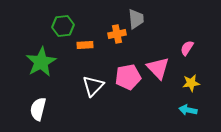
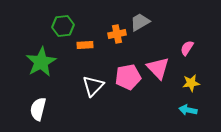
gray trapezoid: moved 4 px right, 3 px down; rotated 115 degrees counterclockwise
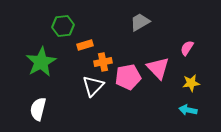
orange cross: moved 14 px left, 28 px down
orange rectangle: rotated 14 degrees counterclockwise
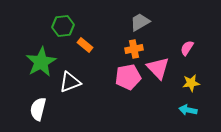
orange rectangle: rotated 56 degrees clockwise
orange cross: moved 31 px right, 13 px up
white triangle: moved 23 px left, 4 px up; rotated 25 degrees clockwise
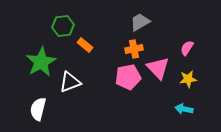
yellow star: moved 3 px left, 4 px up
cyan arrow: moved 4 px left, 1 px up
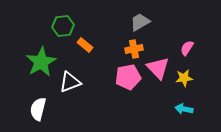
yellow star: moved 4 px left, 1 px up
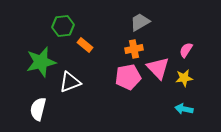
pink semicircle: moved 1 px left, 2 px down
green star: rotated 16 degrees clockwise
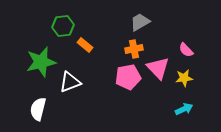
pink semicircle: rotated 77 degrees counterclockwise
cyan arrow: rotated 144 degrees clockwise
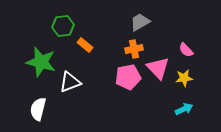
green star: rotated 28 degrees clockwise
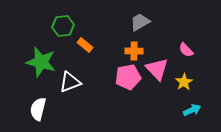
orange cross: moved 2 px down; rotated 12 degrees clockwise
pink triangle: moved 1 px left, 1 px down
yellow star: moved 4 px down; rotated 24 degrees counterclockwise
cyan arrow: moved 8 px right, 1 px down
